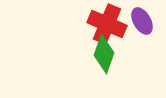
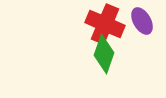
red cross: moved 2 px left
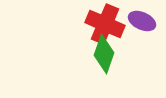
purple ellipse: rotated 36 degrees counterclockwise
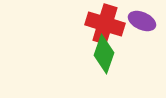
red cross: rotated 6 degrees counterclockwise
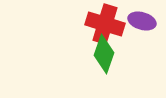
purple ellipse: rotated 8 degrees counterclockwise
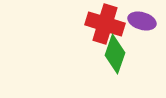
green diamond: moved 11 px right
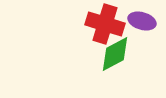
green diamond: rotated 42 degrees clockwise
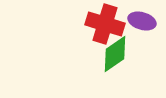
green diamond: rotated 6 degrees counterclockwise
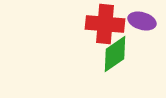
red cross: rotated 12 degrees counterclockwise
